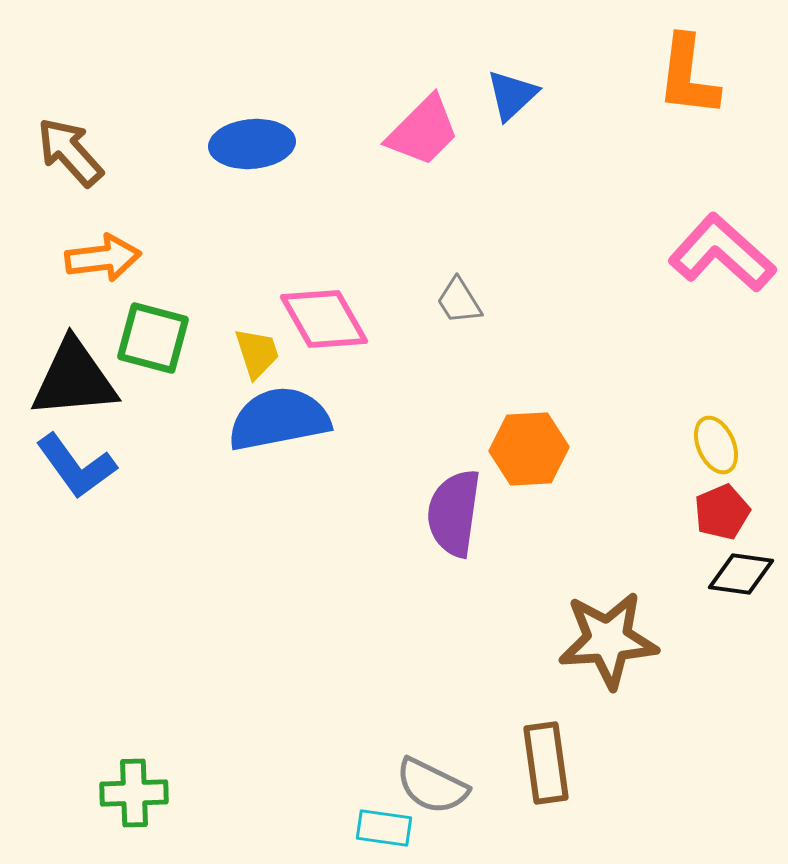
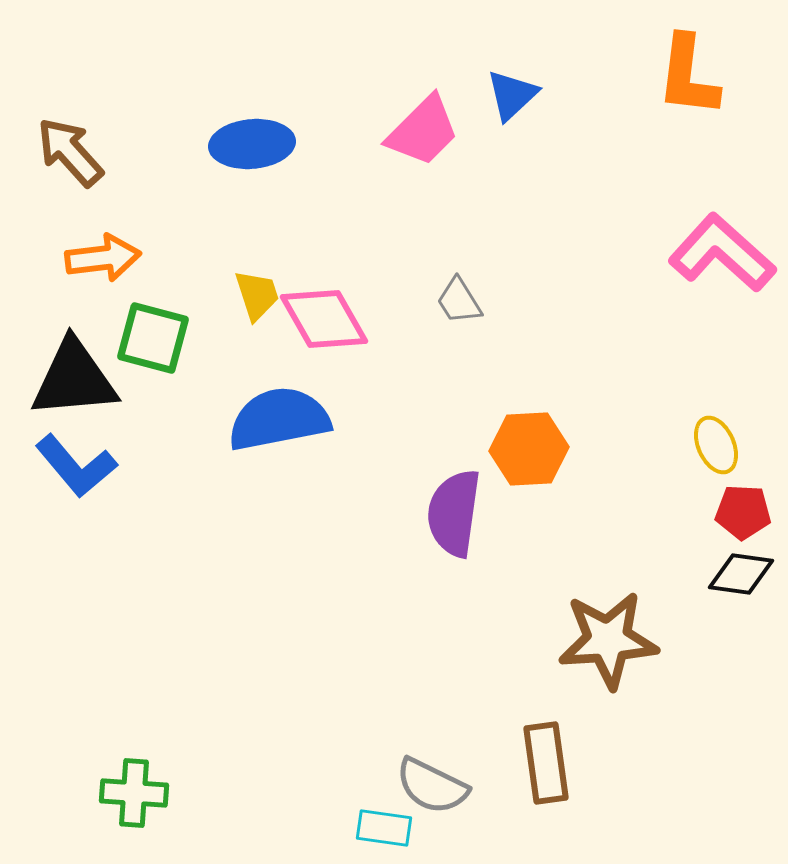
yellow trapezoid: moved 58 px up
blue L-shape: rotated 4 degrees counterclockwise
red pentagon: moved 21 px right; rotated 26 degrees clockwise
green cross: rotated 6 degrees clockwise
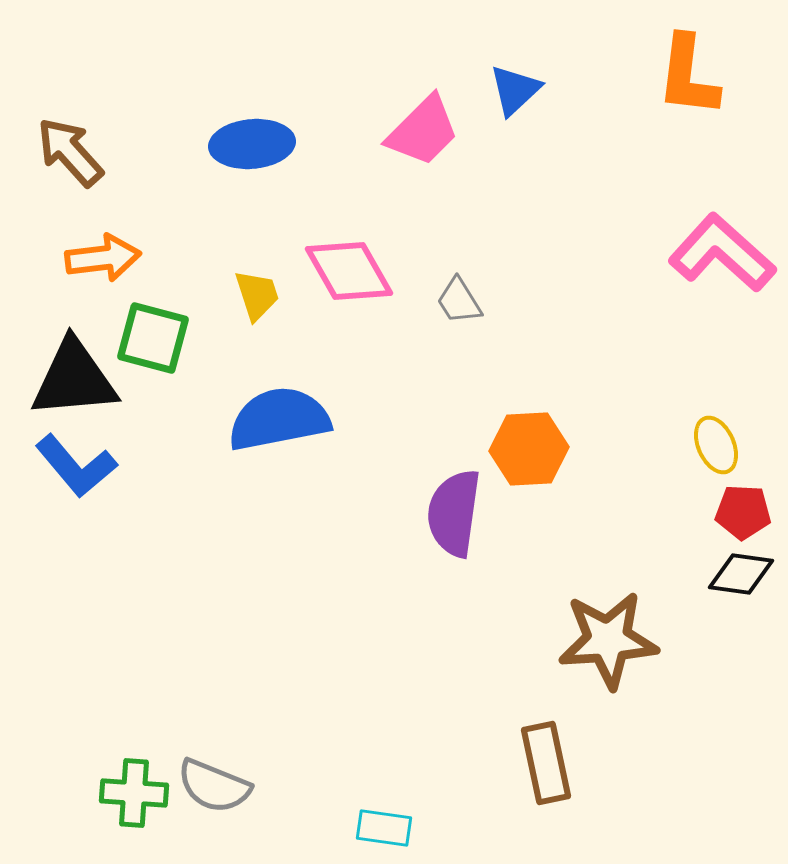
blue triangle: moved 3 px right, 5 px up
pink diamond: moved 25 px right, 48 px up
brown rectangle: rotated 4 degrees counterclockwise
gray semicircle: moved 218 px left; rotated 4 degrees counterclockwise
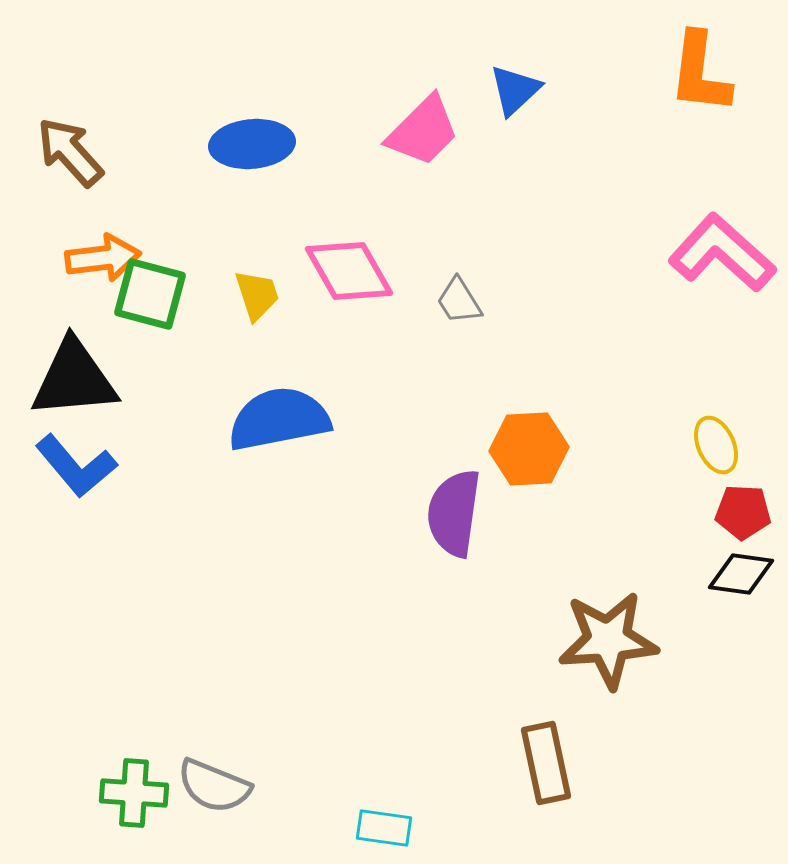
orange L-shape: moved 12 px right, 3 px up
green square: moved 3 px left, 44 px up
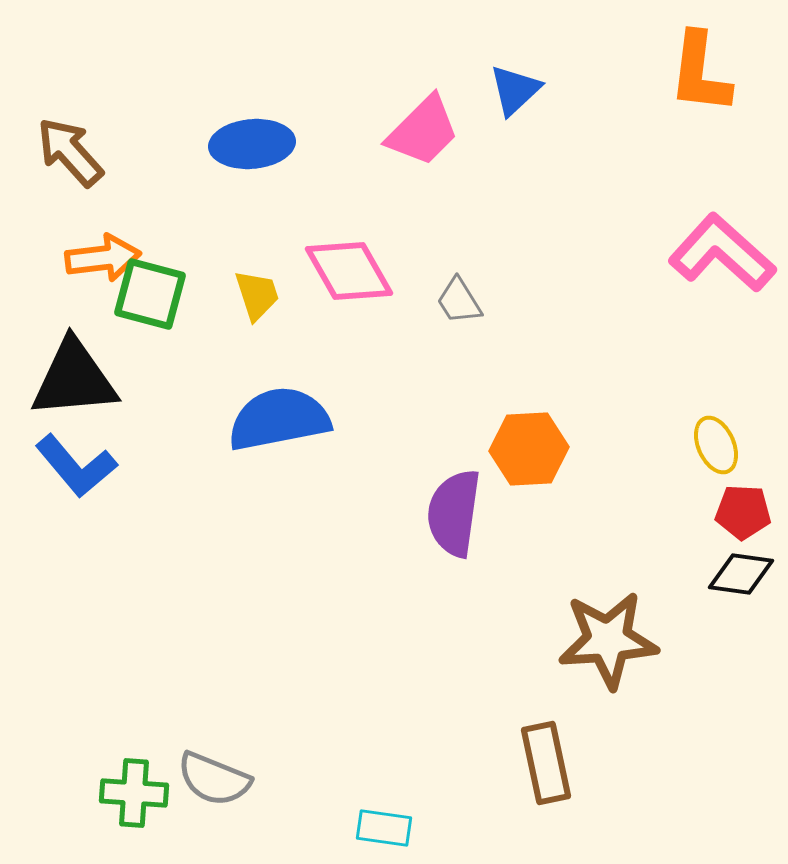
gray semicircle: moved 7 px up
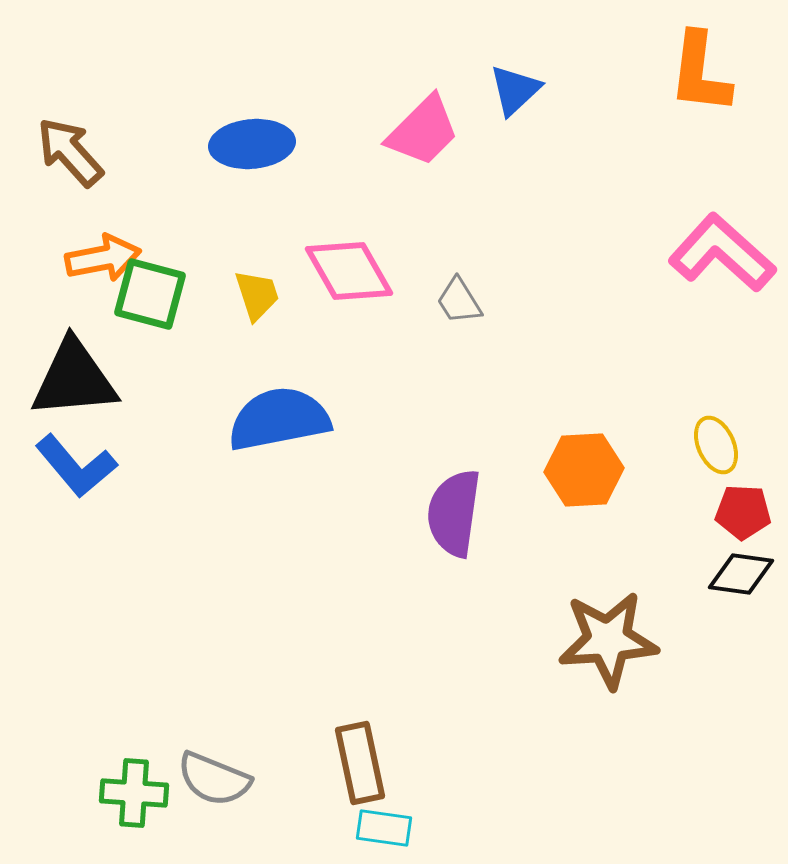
orange arrow: rotated 4 degrees counterclockwise
orange hexagon: moved 55 px right, 21 px down
brown rectangle: moved 186 px left
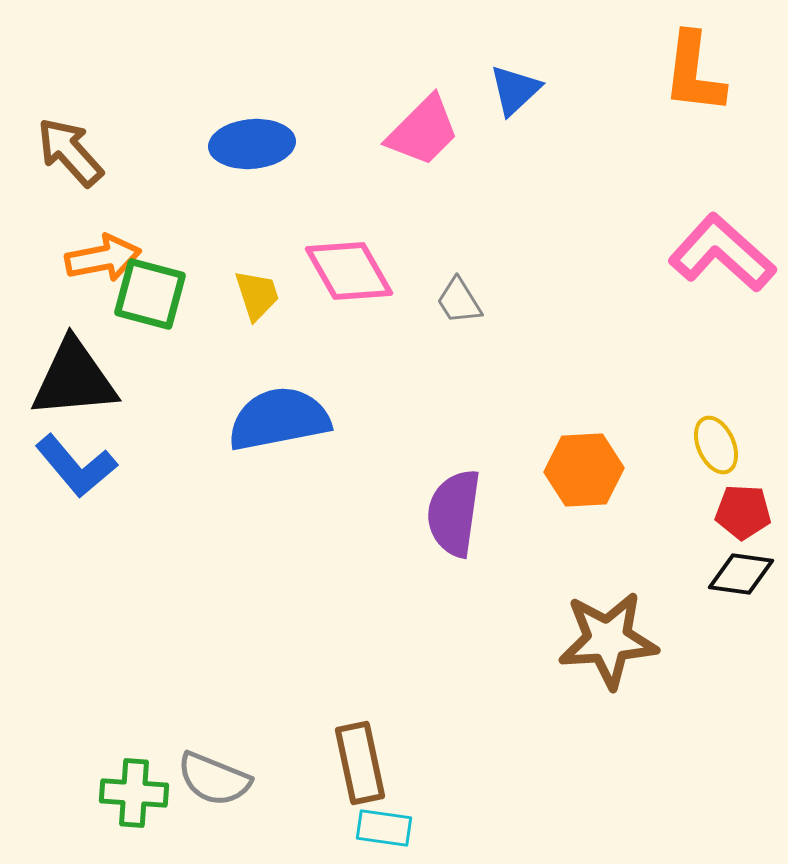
orange L-shape: moved 6 px left
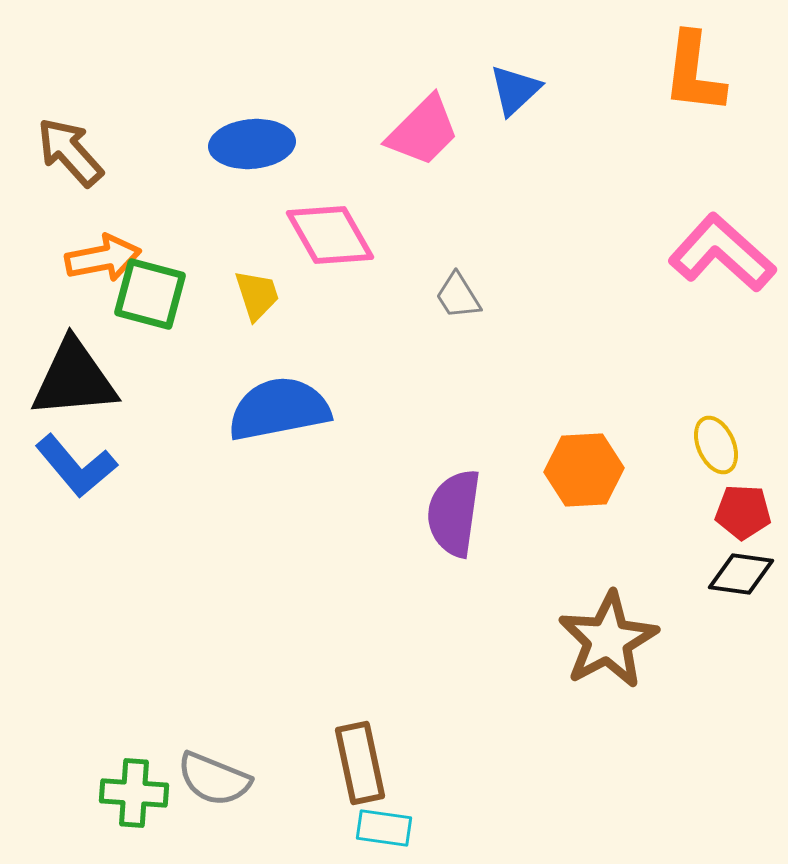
pink diamond: moved 19 px left, 36 px up
gray trapezoid: moved 1 px left, 5 px up
blue semicircle: moved 10 px up
brown star: rotated 24 degrees counterclockwise
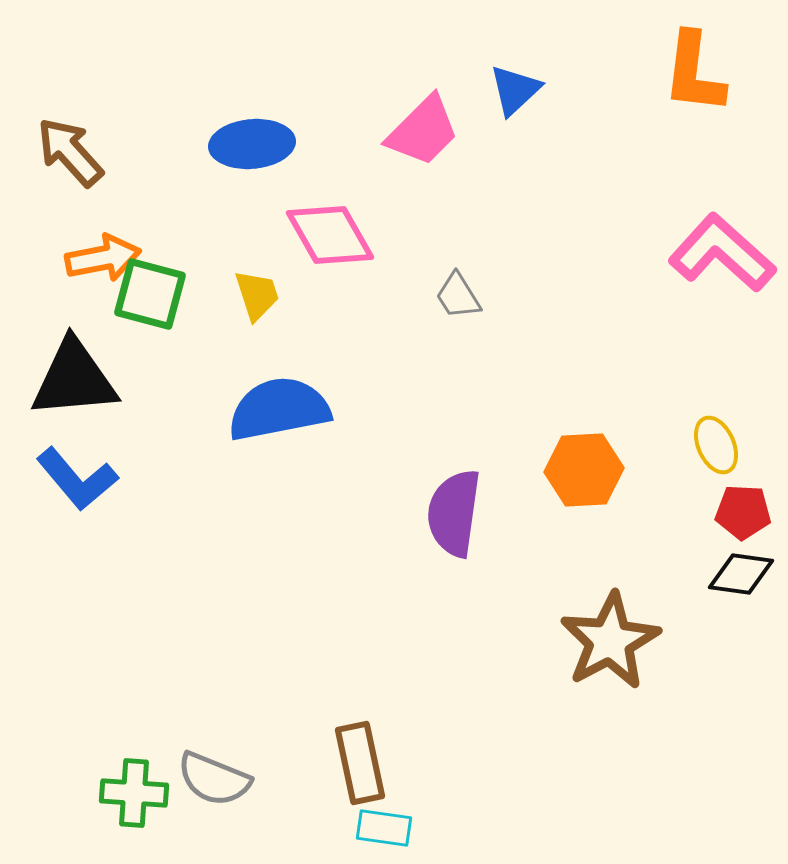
blue L-shape: moved 1 px right, 13 px down
brown star: moved 2 px right, 1 px down
